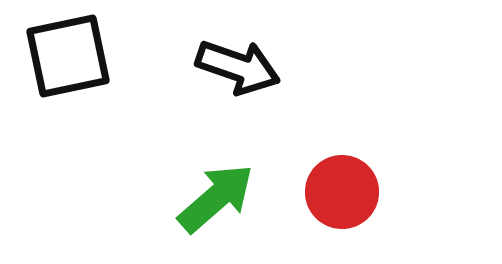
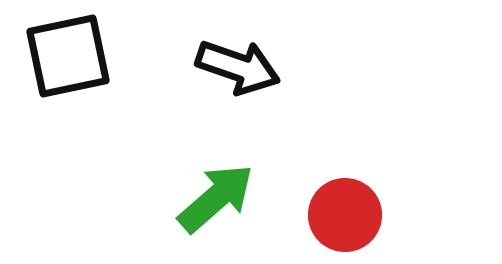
red circle: moved 3 px right, 23 px down
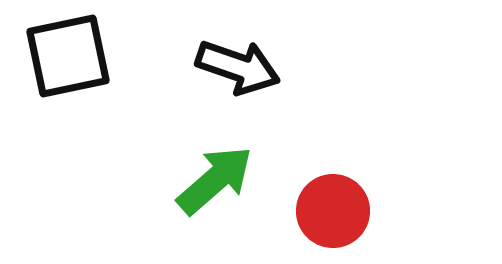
green arrow: moved 1 px left, 18 px up
red circle: moved 12 px left, 4 px up
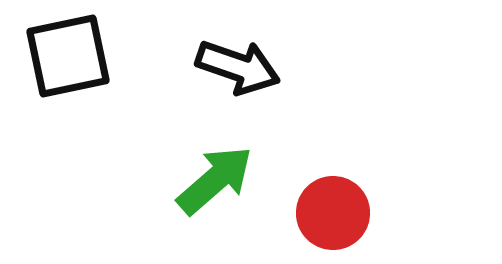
red circle: moved 2 px down
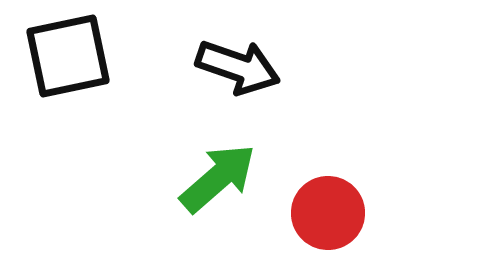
green arrow: moved 3 px right, 2 px up
red circle: moved 5 px left
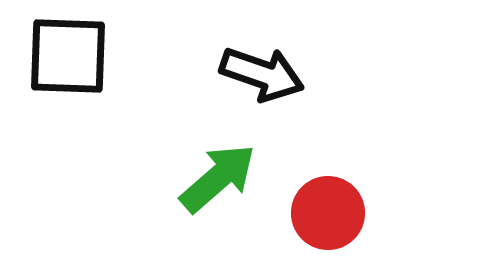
black square: rotated 14 degrees clockwise
black arrow: moved 24 px right, 7 px down
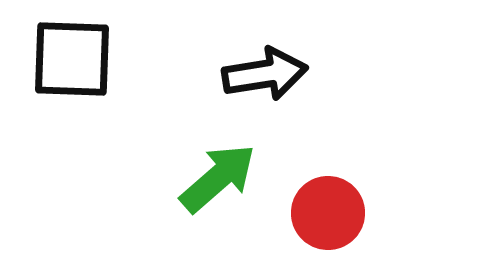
black square: moved 4 px right, 3 px down
black arrow: moved 3 px right; rotated 28 degrees counterclockwise
